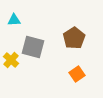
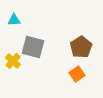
brown pentagon: moved 7 px right, 9 px down
yellow cross: moved 2 px right, 1 px down
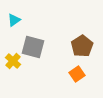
cyan triangle: rotated 32 degrees counterclockwise
brown pentagon: moved 1 px right, 1 px up
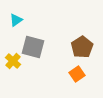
cyan triangle: moved 2 px right
brown pentagon: moved 1 px down
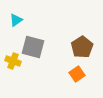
yellow cross: rotated 21 degrees counterclockwise
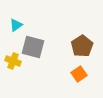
cyan triangle: moved 5 px down
brown pentagon: moved 1 px up
orange square: moved 2 px right
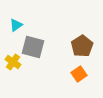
yellow cross: moved 1 px down; rotated 14 degrees clockwise
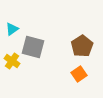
cyan triangle: moved 4 px left, 4 px down
yellow cross: moved 1 px left, 1 px up
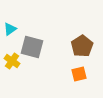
cyan triangle: moved 2 px left
gray square: moved 1 px left
orange square: rotated 21 degrees clockwise
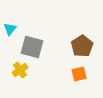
cyan triangle: rotated 16 degrees counterclockwise
yellow cross: moved 8 px right, 9 px down; rotated 21 degrees clockwise
